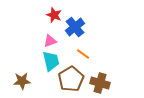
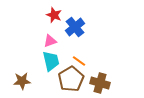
orange line: moved 4 px left, 7 px down
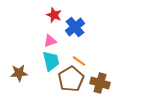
brown star: moved 3 px left, 8 px up
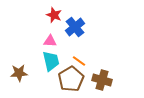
pink triangle: rotated 24 degrees clockwise
brown cross: moved 2 px right, 3 px up
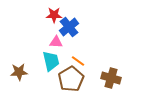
red star: rotated 21 degrees counterclockwise
blue cross: moved 6 px left
pink triangle: moved 6 px right, 1 px down
orange line: moved 1 px left
brown star: moved 1 px up
brown cross: moved 9 px right, 2 px up
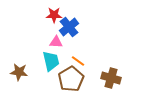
brown star: rotated 12 degrees clockwise
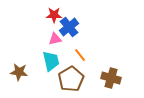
pink triangle: moved 1 px left, 3 px up; rotated 16 degrees counterclockwise
orange line: moved 2 px right, 6 px up; rotated 16 degrees clockwise
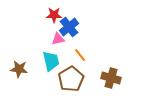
pink triangle: moved 3 px right
brown star: moved 3 px up
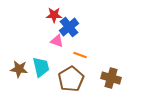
pink triangle: moved 1 px left, 2 px down; rotated 32 degrees clockwise
orange line: rotated 32 degrees counterclockwise
cyan trapezoid: moved 10 px left, 6 px down
